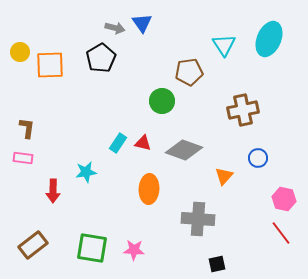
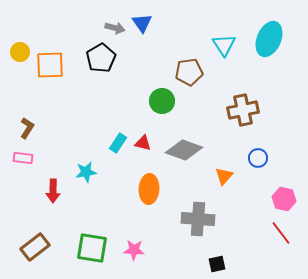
brown L-shape: rotated 25 degrees clockwise
brown rectangle: moved 2 px right, 2 px down
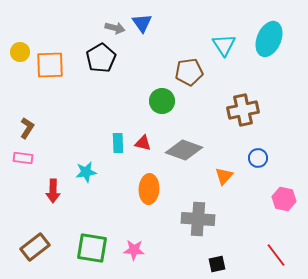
cyan rectangle: rotated 36 degrees counterclockwise
red line: moved 5 px left, 22 px down
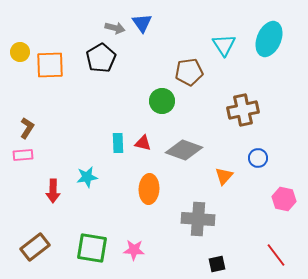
pink rectangle: moved 3 px up; rotated 12 degrees counterclockwise
cyan star: moved 1 px right, 5 px down
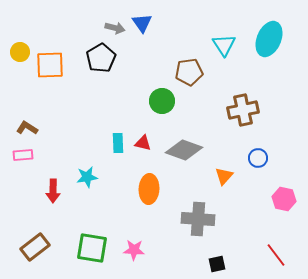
brown L-shape: rotated 90 degrees counterclockwise
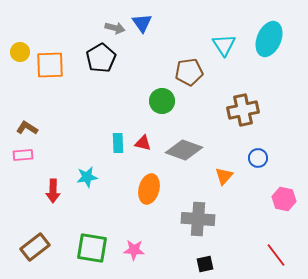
orange ellipse: rotated 12 degrees clockwise
black square: moved 12 px left
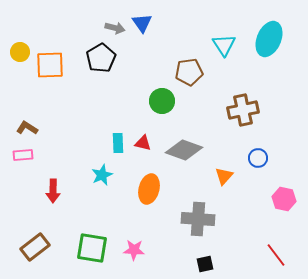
cyan star: moved 15 px right, 2 px up; rotated 15 degrees counterclockwise
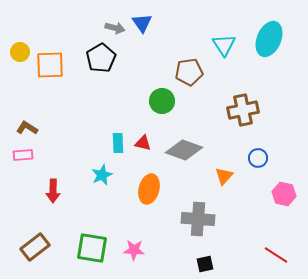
pink hexagon: moved 5 px up
red line: rotated 20 degrees counterclockwise
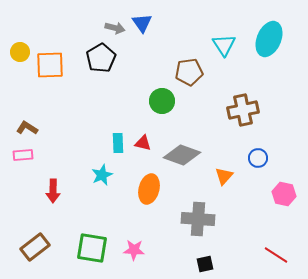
gray diamond: moved 2 px left, 5 px down
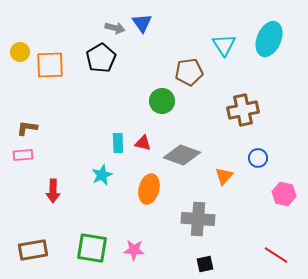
brown L-shape: rotated 25 degrees counterclockwise
brown rectangle: moved 2 px left, 3 px down; rotated 28 degrees clockwise
